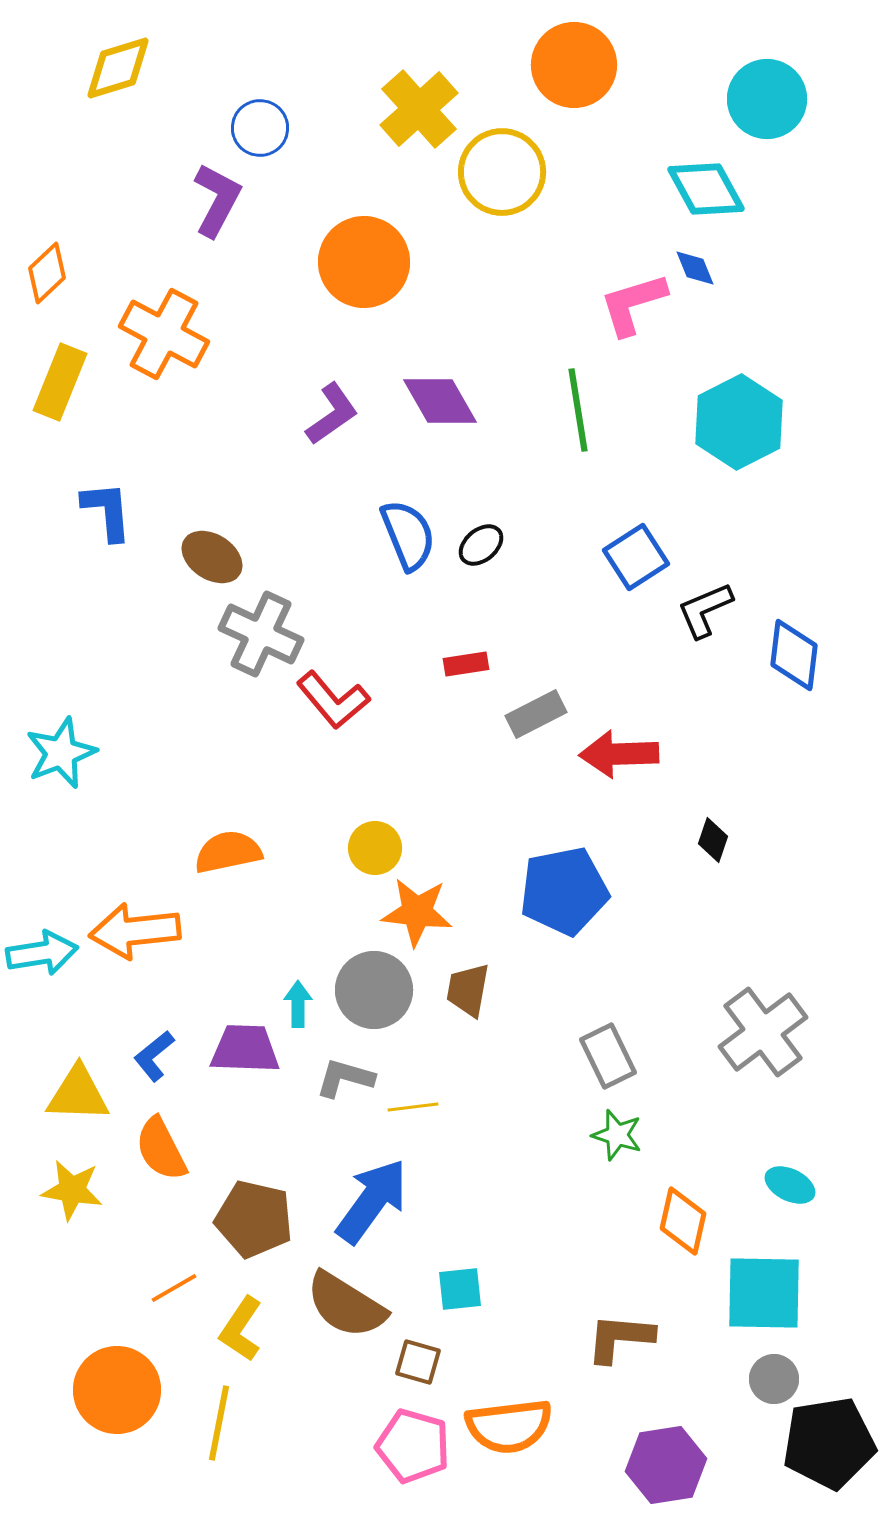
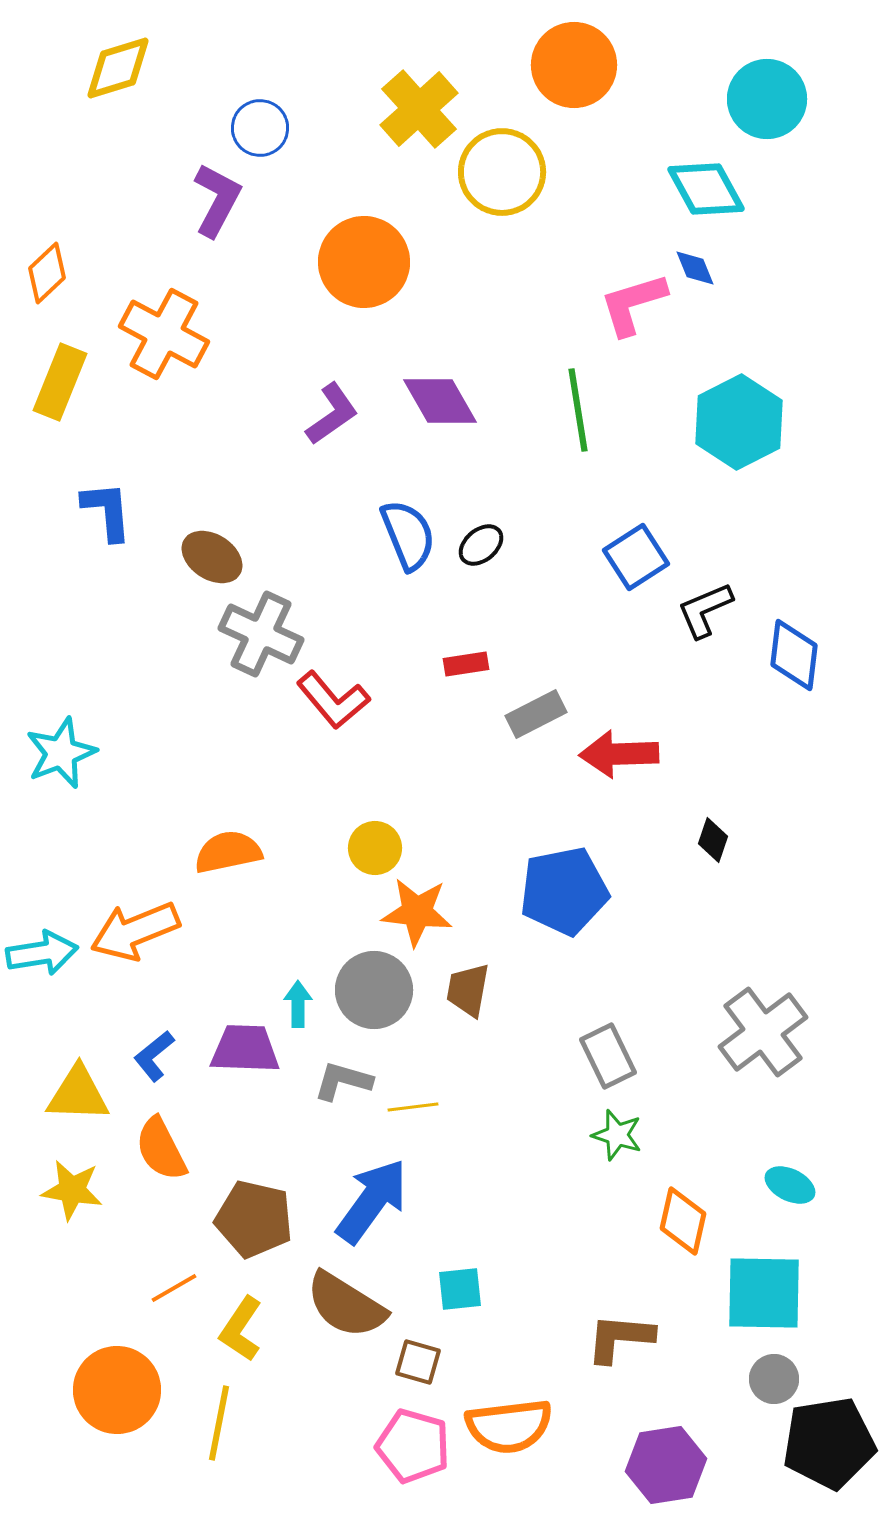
orange arrow at (135, 931): rotated 16 degrees counterclockwise
gray L-shape at (345, 1078): moved 2 px left, 3 px down
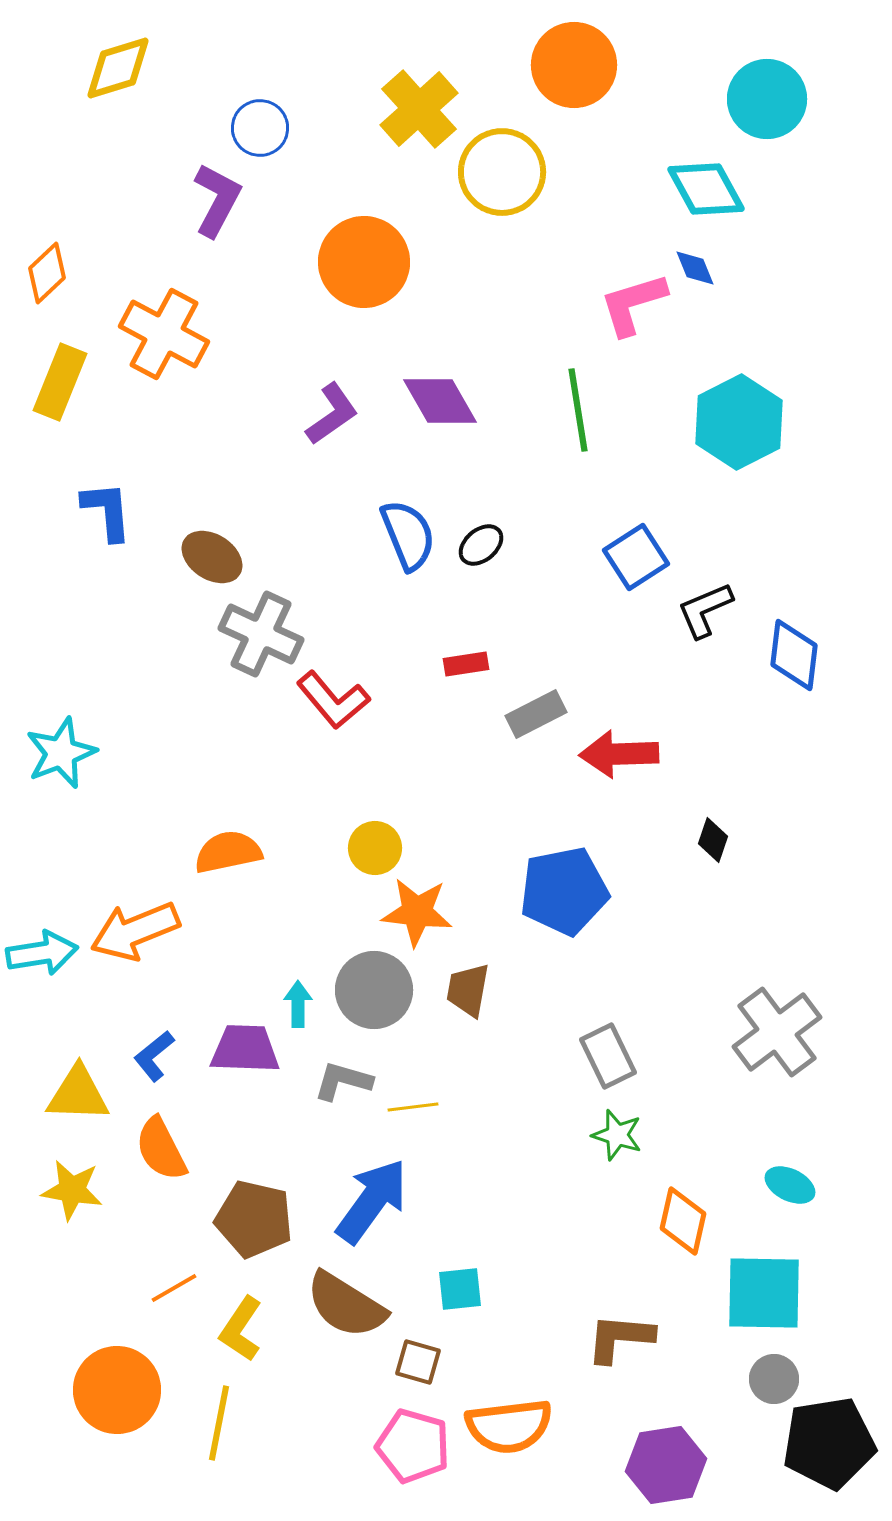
gray cross at (763, 1032): moved 14 px right
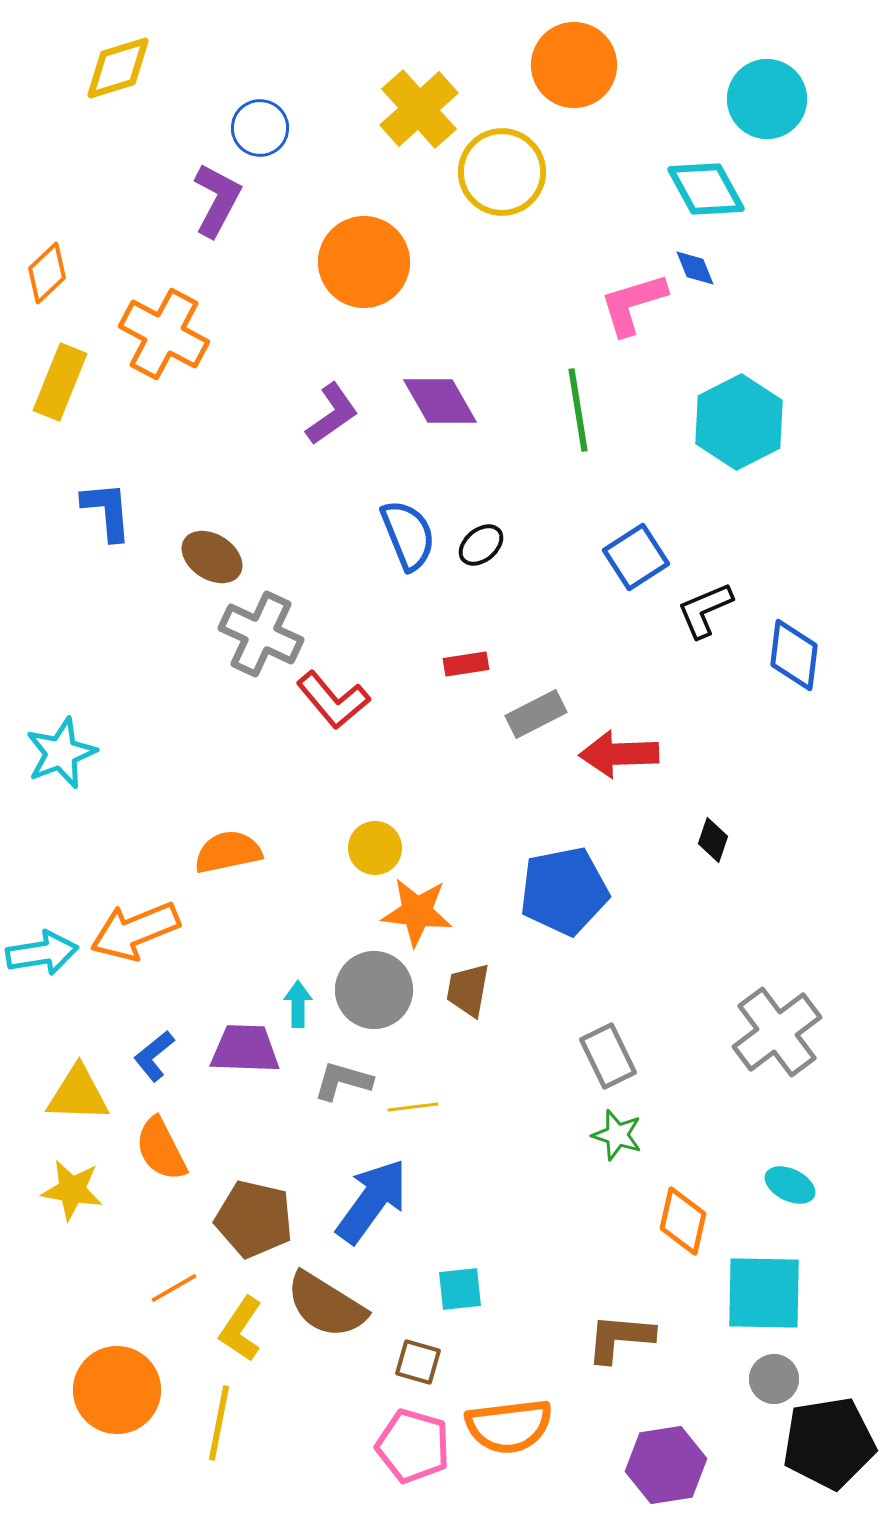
brown semicircle at (346, 1305): moved 20 px left
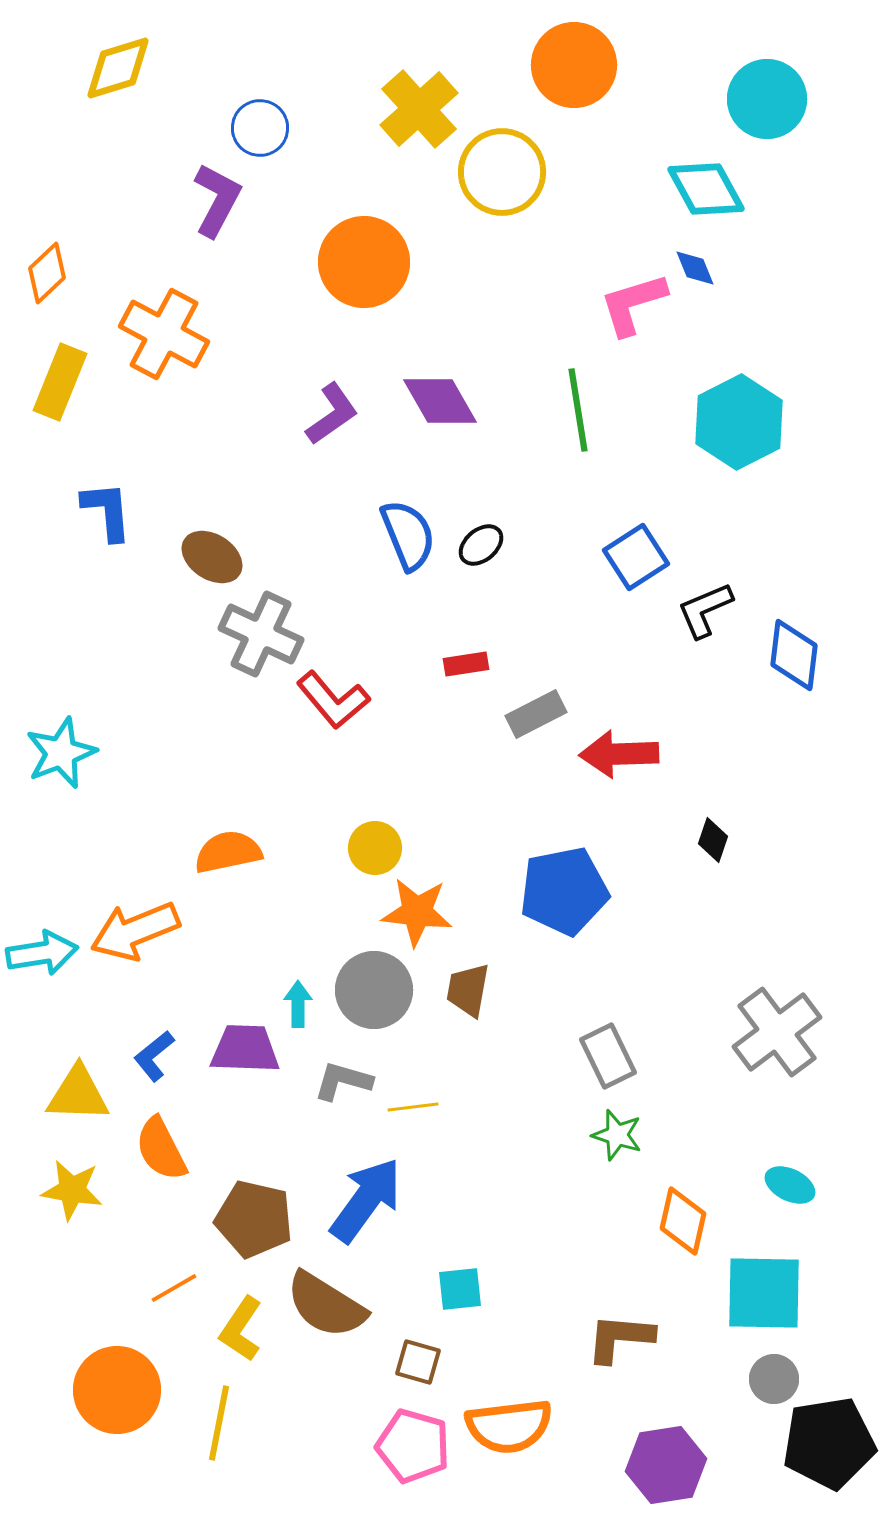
blue arrow at (372, 1201): moved 6 px left, 1 px up
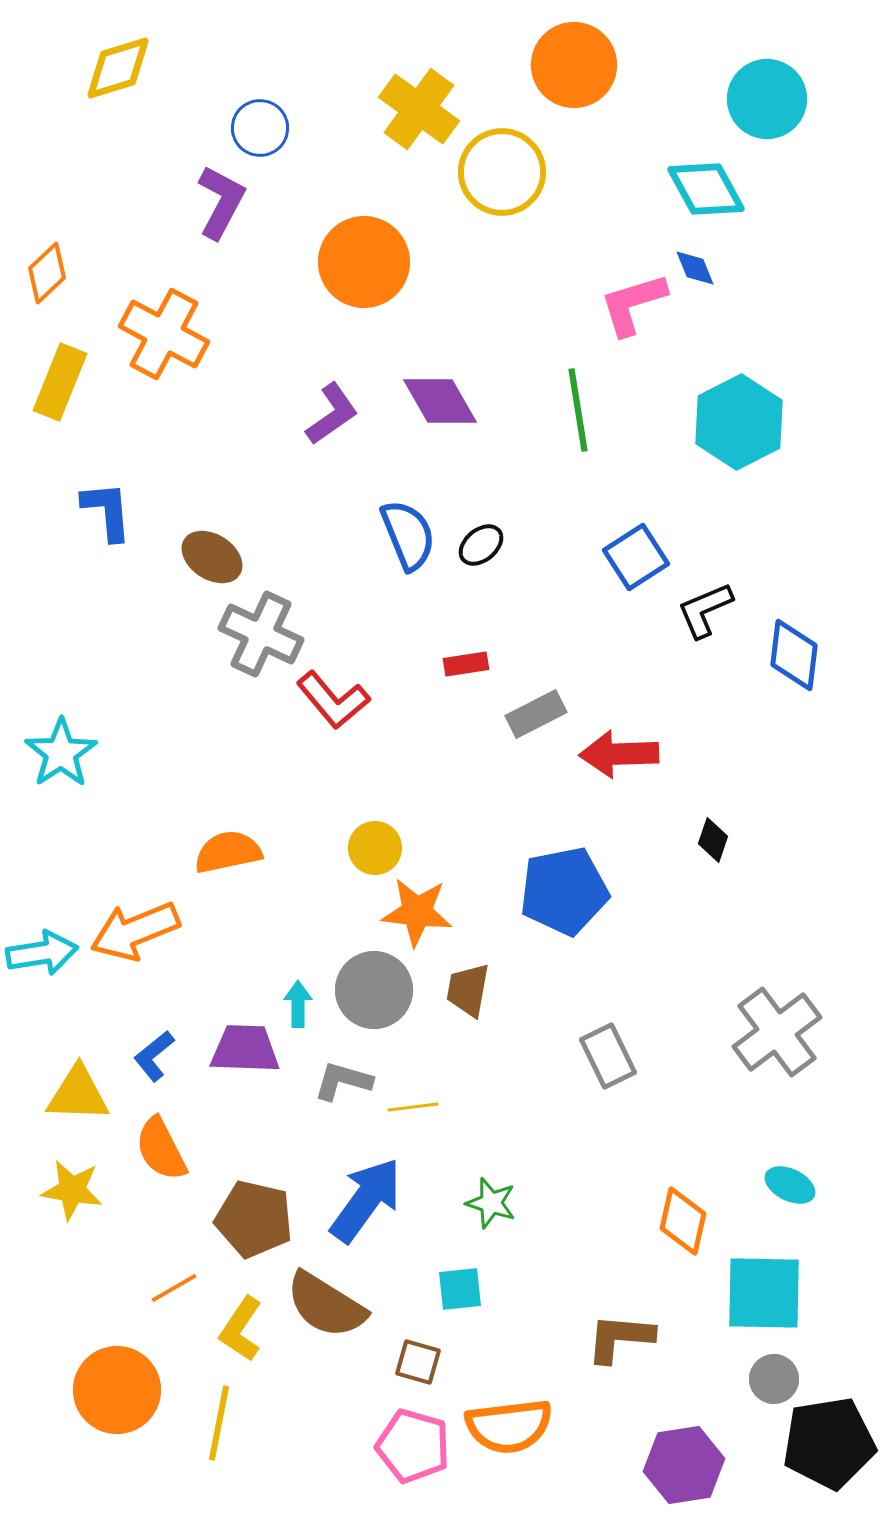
yellow cross at (419, 109): rotated 12 degrees counterclockwise
purple L-shape at (217, 200): moved 4 px right, 2 px down
cyan star at (61, 753): rotated 12 degrees counterclockwise
green star at (617, 1135): moved 126 px left, 68 px down
purple hexagon at (666, 1465): moved 18 px right
